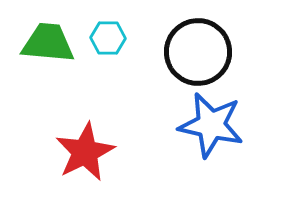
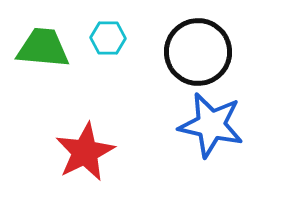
green trapezoid: moved 5 px left, 5 px down
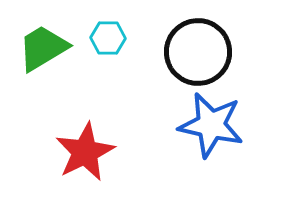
green trapezoid: rotated 36 degrees counterclockwise
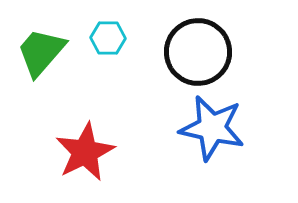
green trapezoid: moved 2 px left, 4 px down; rotated 18 degrees counterclockwise
blue star: moved 1 px right, 3 px down
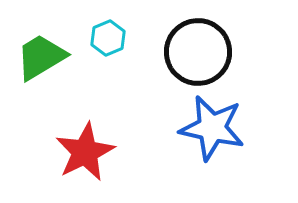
cyan hexagon: rotated 24 degrees counterclockwise
green trapezoid: moved 5 px down; rotated 18 degrees clockwise
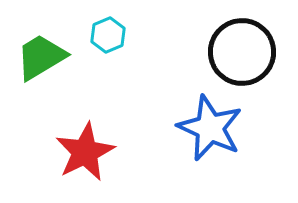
cyan hexagon: moved 3 px up
black circle: moved 44 px right
blue star: moved 2 px left; rotated 12 degrees clockwise
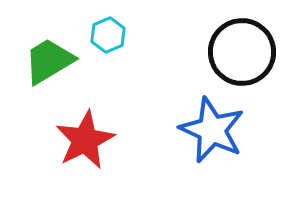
green trapezoid: moved 8 px right, 4 px down
blue star: moved 2 px right, 2 px down
red star: moved 12 px up
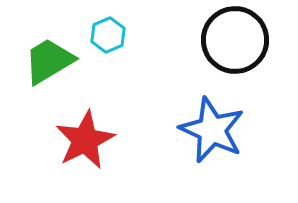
black circle: moved 7 px left, 12 px up
